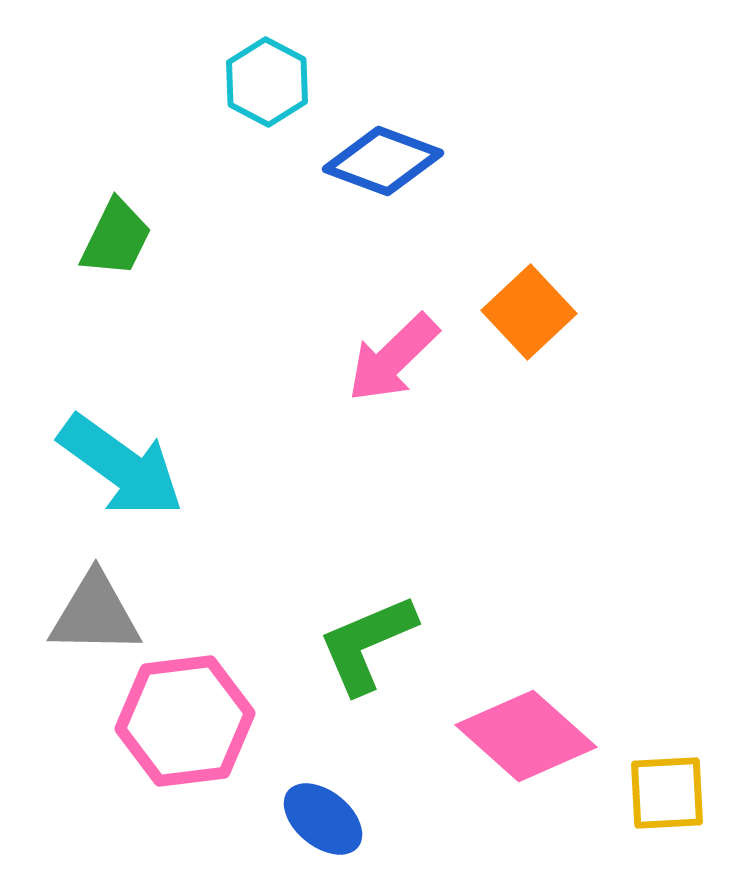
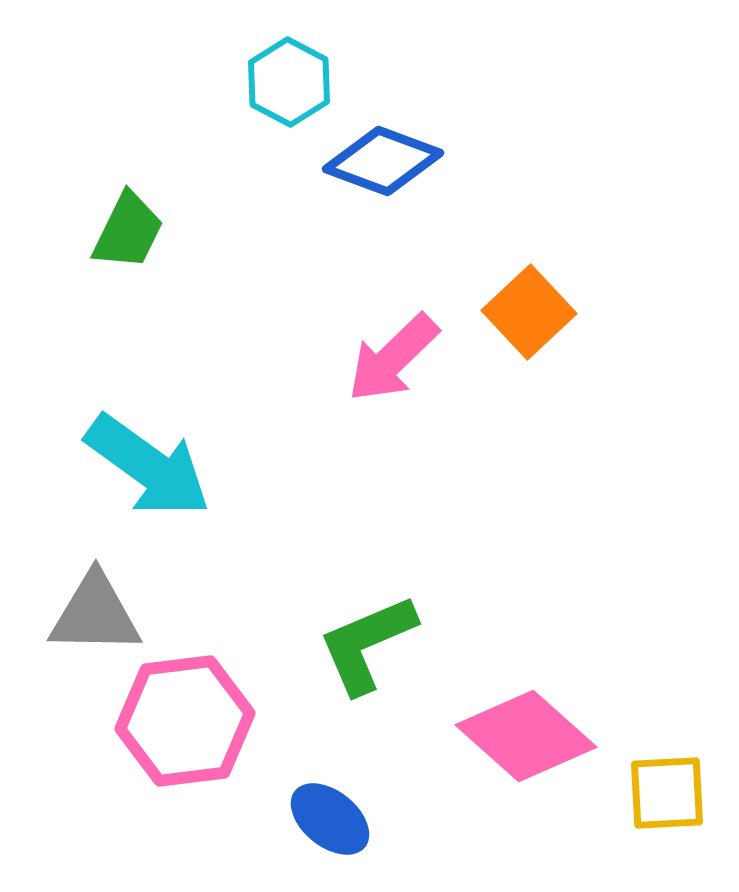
cyan hexagon: moved 22 px right
green trapezoid: moved 12 px right, 7 px up
cyan arrow: moved 27 px right
blue ellipse: moved 7 px right
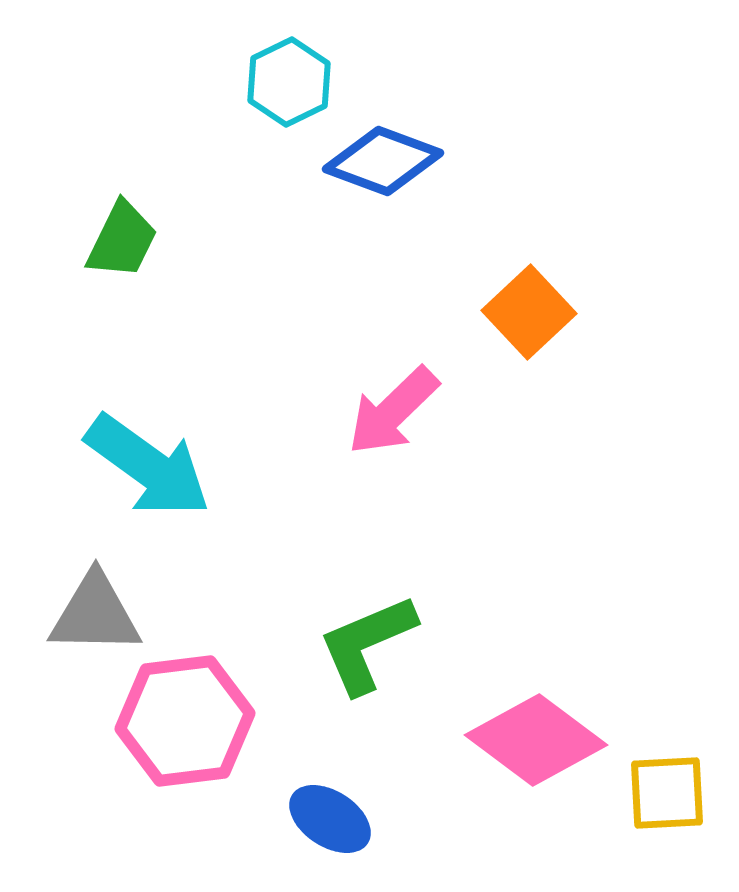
cyan hexagon: rotated 6 degrees clockwise
green trapezoid: moved 6 px left, 9 px down
pink arrow: moved 53 px down
pink diamond: moved 10 px right, 4 px down; rotated 5 degrees counterclockwise
blue ellipse: rotated 6 degrees counterclockwise
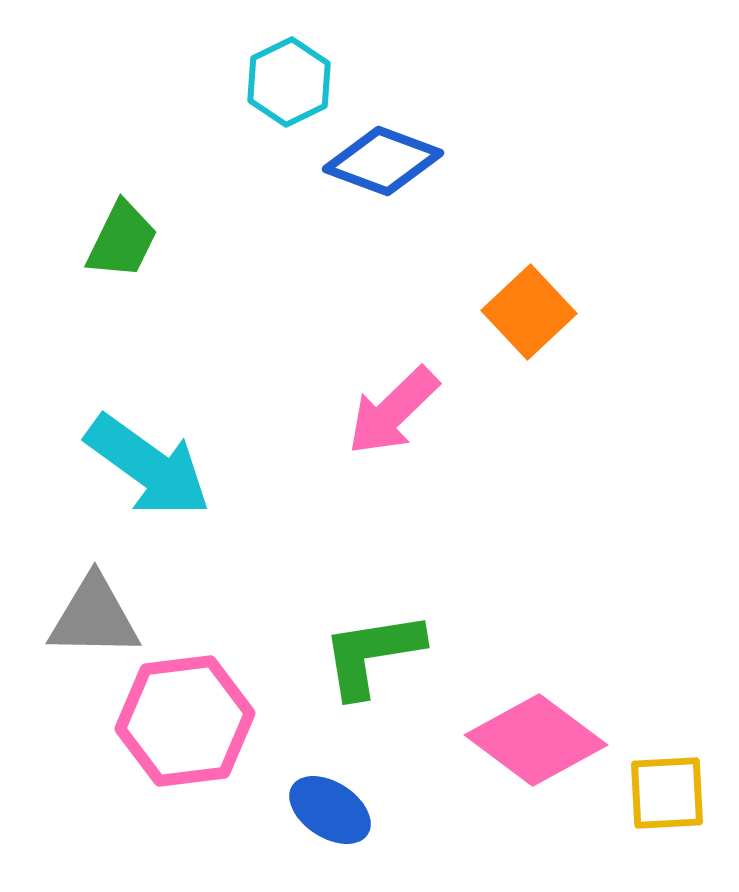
gray triangle: moved 1 px left, 3 px down
green L-shape: moved 5 px right, 10 px down; rotated 14 degrees clockwise
blue ellipse: moved 9 px up
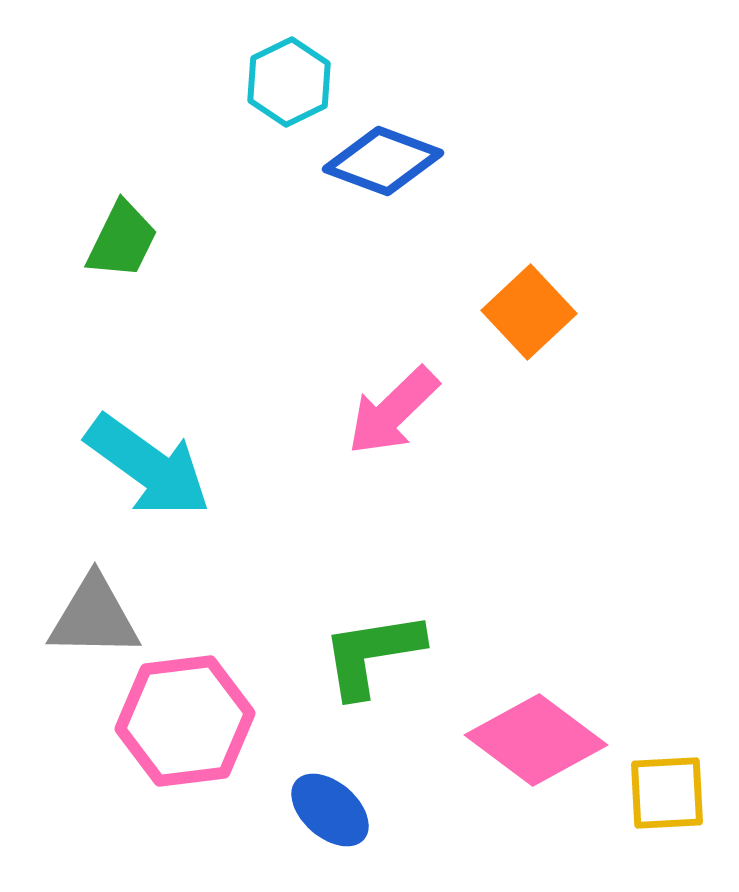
blue ellipse: rotated 8 degrees clockwise
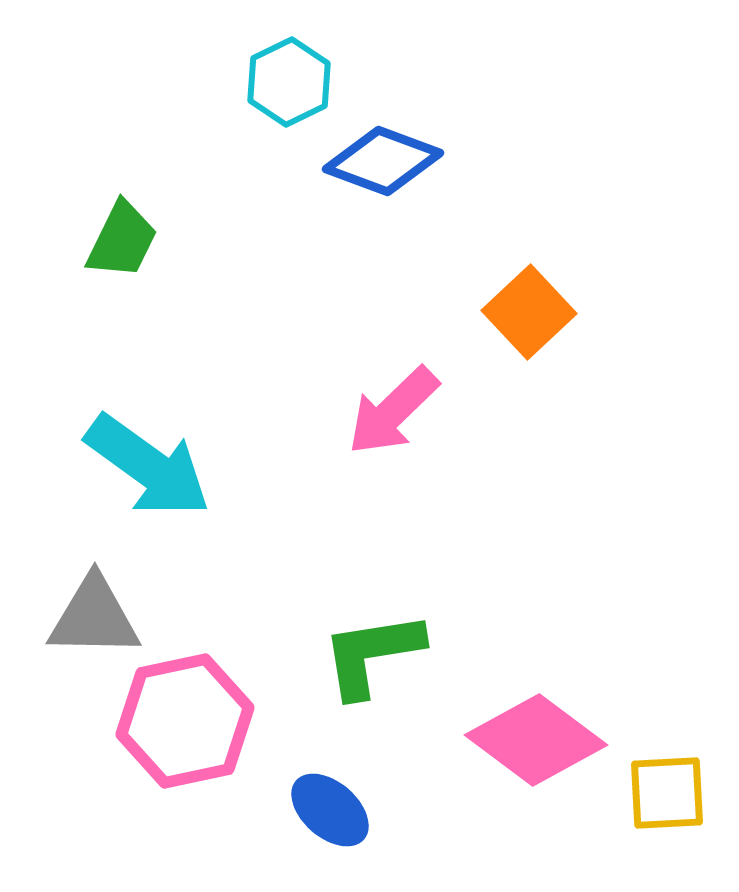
pink hexagon: rotated 5 degrees counterclockwise
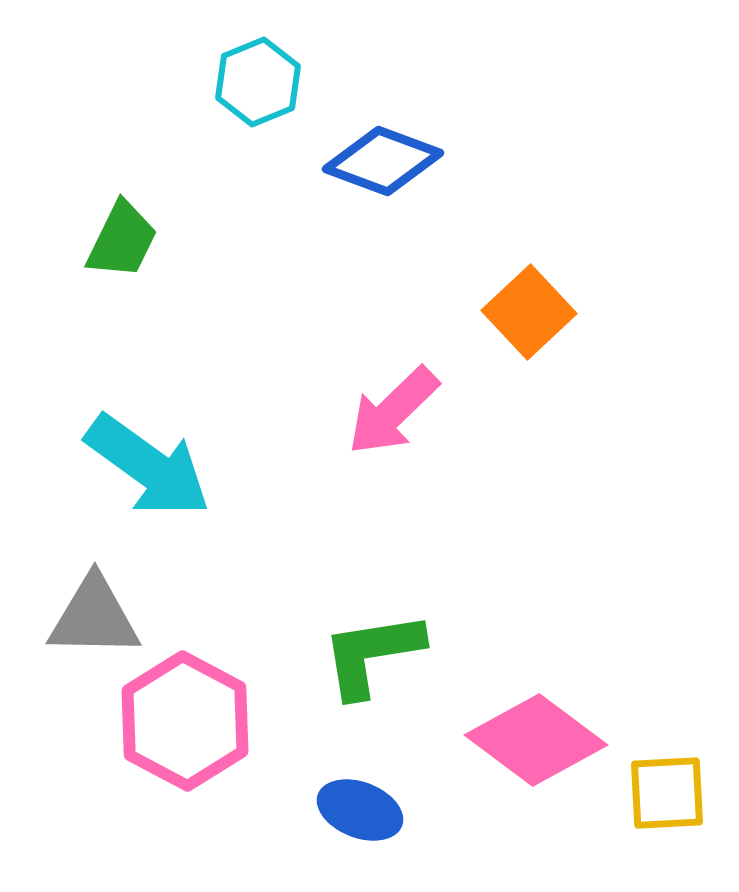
cyan hexagon: moved 31 px left; rotated 4 degrees clockwise
pink hexagon: rotated 20 degrees counterclockwise
blue ellipse: moved 30 px right; rotated 20 degrees counterclockwise
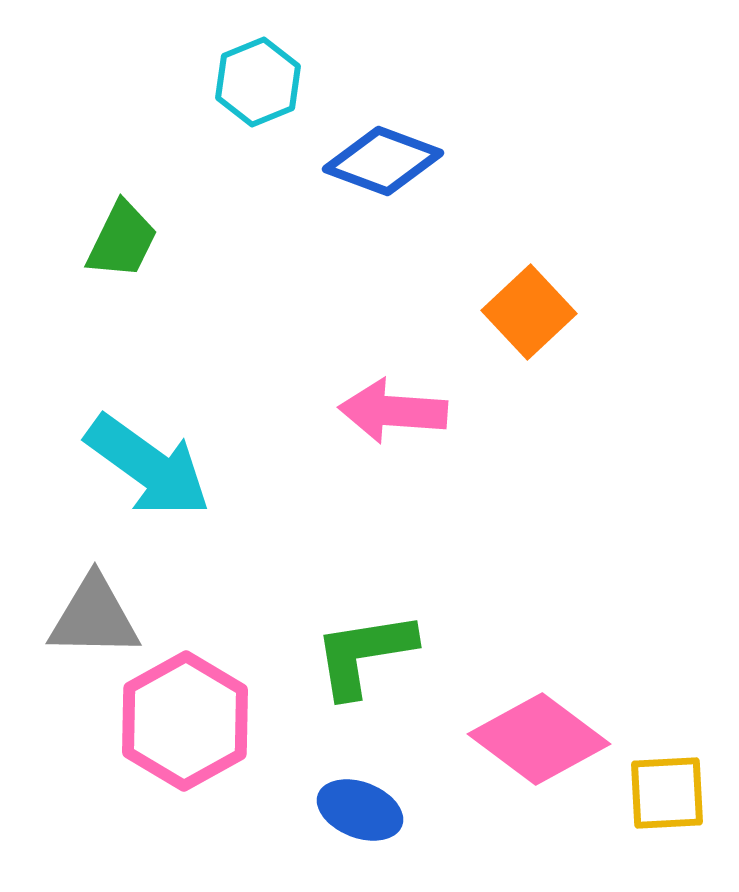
pink arrow: rotated 48 degrees clockwise
green L-shape: moved 8 px left
pink hexagon: rotated 3 degrees clockwise
pink diamond: moved 3 px right, 1 px up
